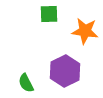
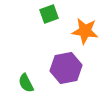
green square: rotated 18 degrees counterclockwise
purple hexagon: moved 1 px right, 3 px up; rotated 16 degrees clockwise
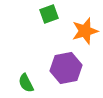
orange star: rotated 24 degrees counterclockwise
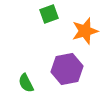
purple hexagon: moved 1 px right, 1 px down
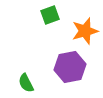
green square: moved 1 px right, 1 px down
purple hexagon: moved 3 px right, 2 px up
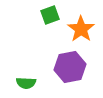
orange star: moved 4 px left, 2 px up; rotated 20 degrees counterclockwise
green semicircle: rotated 60 degrees counterclockwise
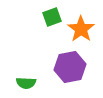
green square: moved 2 px right, 2 px down
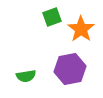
purple hexagon: moved 2 px down
green semicircle: moved 7 px up; rotated 12 degrees counterclockwise
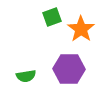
purple hexagon: moved 1 px left; rotated 12 degrees clockwise
